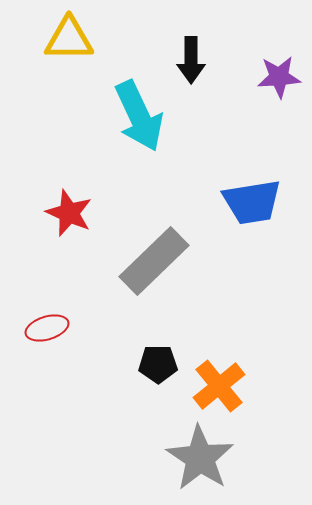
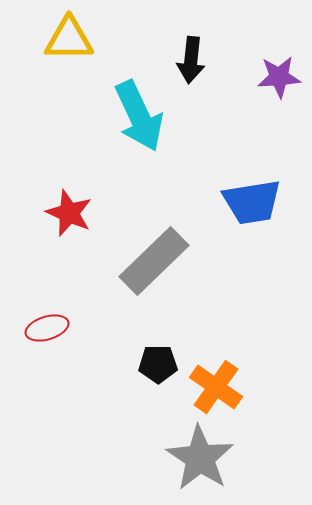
black arrow: rotated 6 degrees clockwise
orange cross: moved 3 px left, 1 px down; rotated 16 degrees counterclockwise
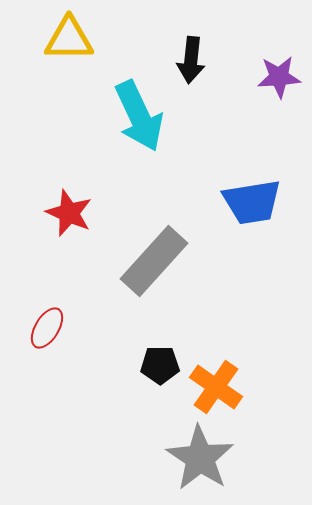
gray rectangle: rotated 4 degrees counterclockwise
red ellipse: rotated 42 degrees counterclockwise
black pentagon: moved 2 px right, 1 px down
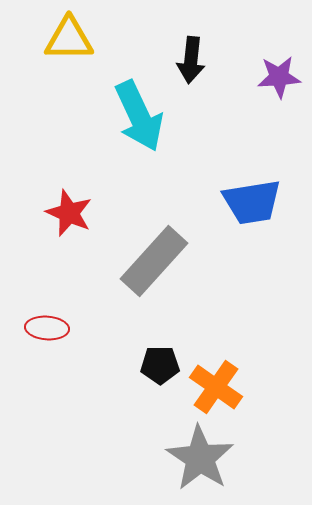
red ellipse: rotated 63 degrees clockwise
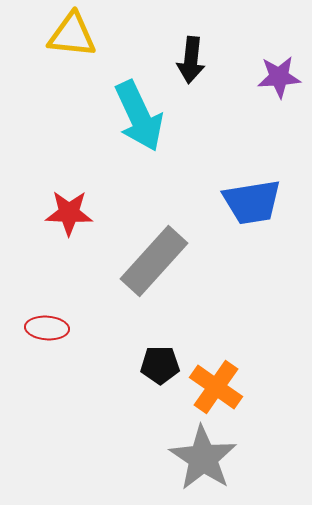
yellow triangle: moved 3 px right, 4 px up; rotated 6 degrees clockwise
red star: rotated 21 degrees counterclockwise
gray star: moved 3 px right
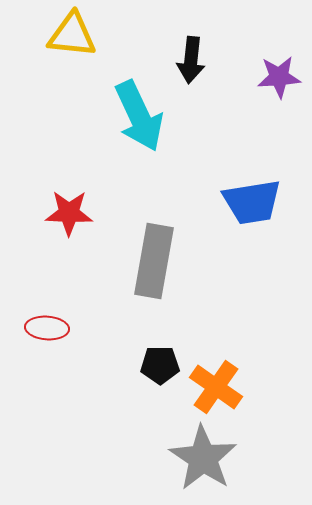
gray rectangle: rotated 32 degrees counterclockwise
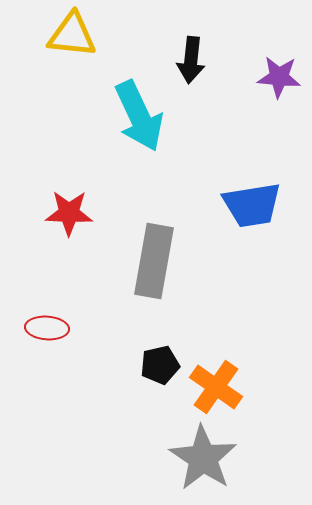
purple star: rotated 9 degrees clockwise
blue trapezoid: moved 3 px down
black pentagon: rotated 12 degrees counterclockwise
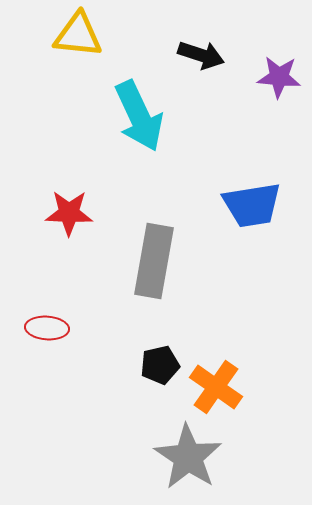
yellow triangle: moved 6 px right
black arrow: moved 10 px right, 5 px up; rotated 78 degrees counterclockwise
gray star: moved 15 px left, 1 px up
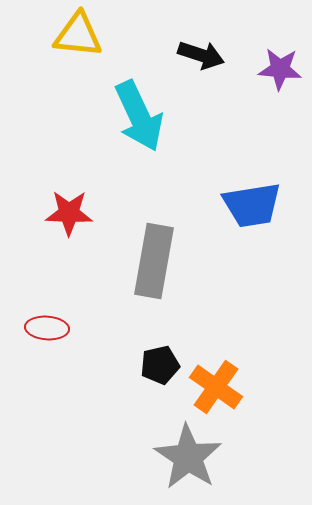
purple star: moved 1 px right, 8 px up
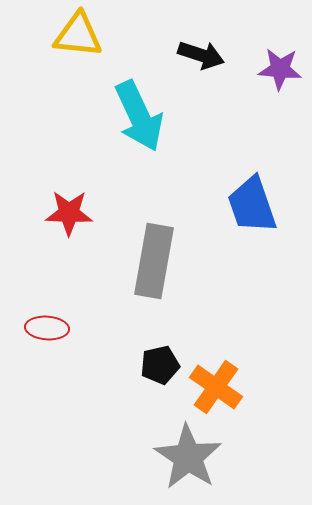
blue trapezoid: rotated 80 degrees clockwise
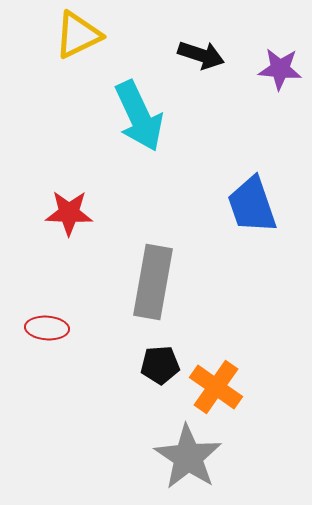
yellow triangle: rotated 32 degrees counterclockwise
gray rectangle: moved 1 px left, 21 px down
black pentagon: rotated 9 degrees clockwise
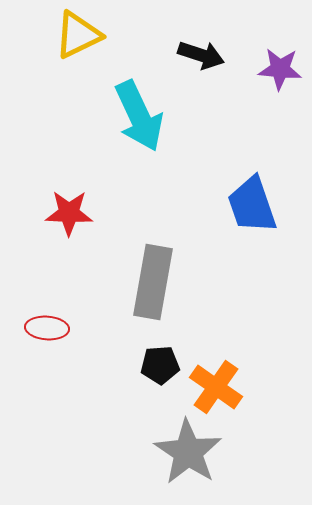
gray star: moved 5 px up
